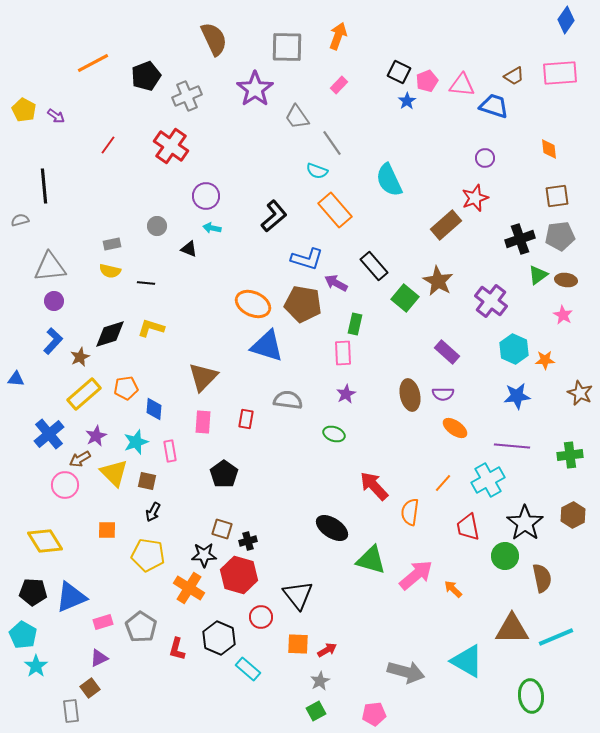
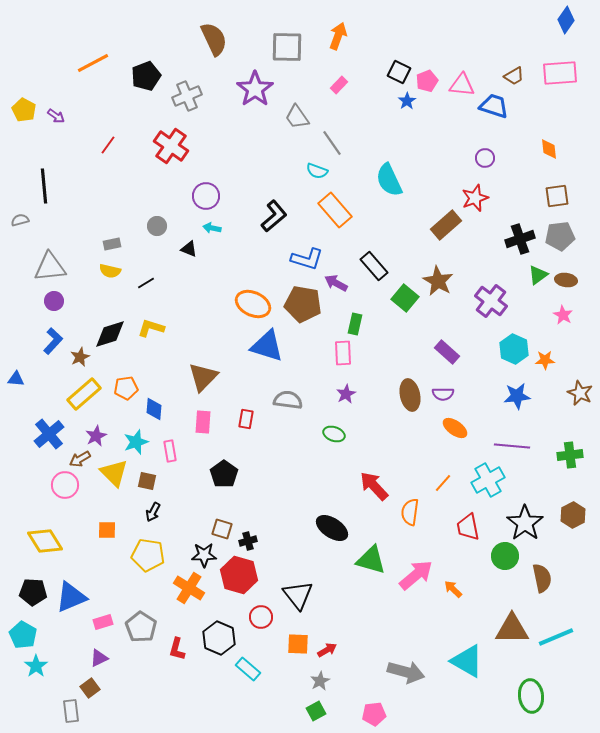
black line at (146, 283): rotated 36 degrees counterclockwise
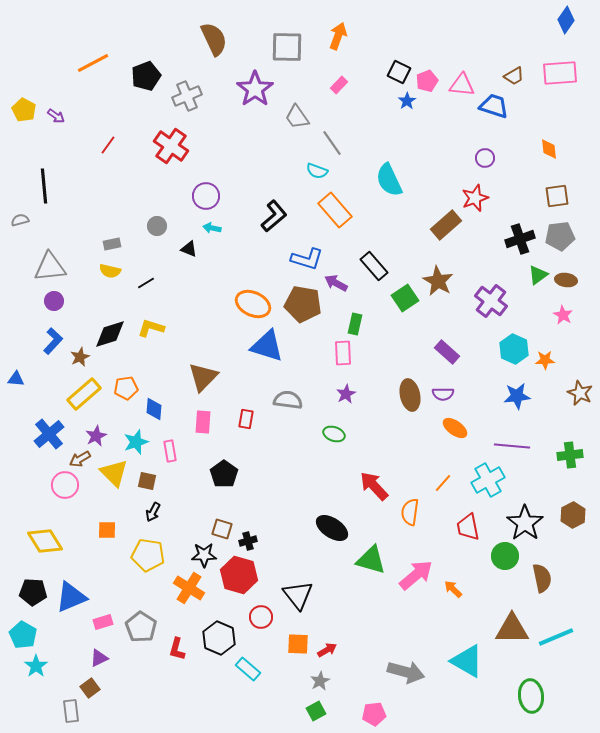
green square at (405, 298): rotated 16 degrees clockwise
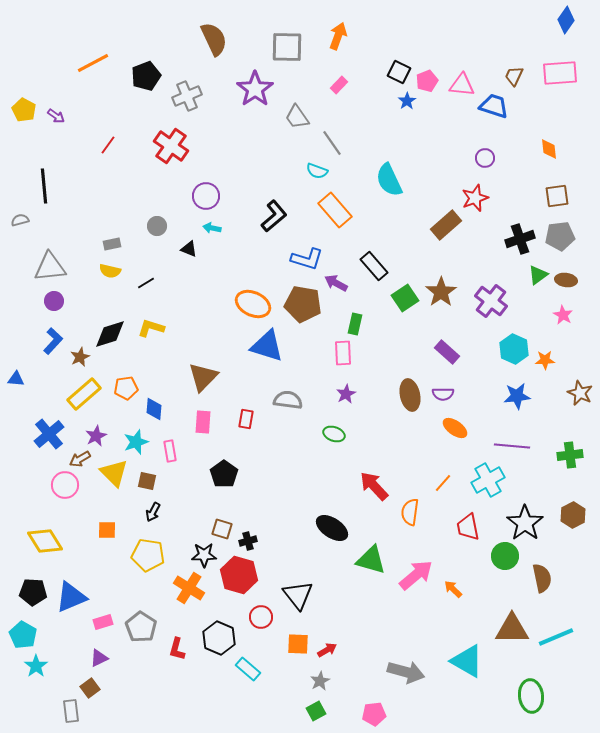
brown trapezoid at (514, 76): rotated 145 degrees clockwise
brown star at (438, 281): moved 3 px right, 11 px down; rotated 8 degrees clockwise
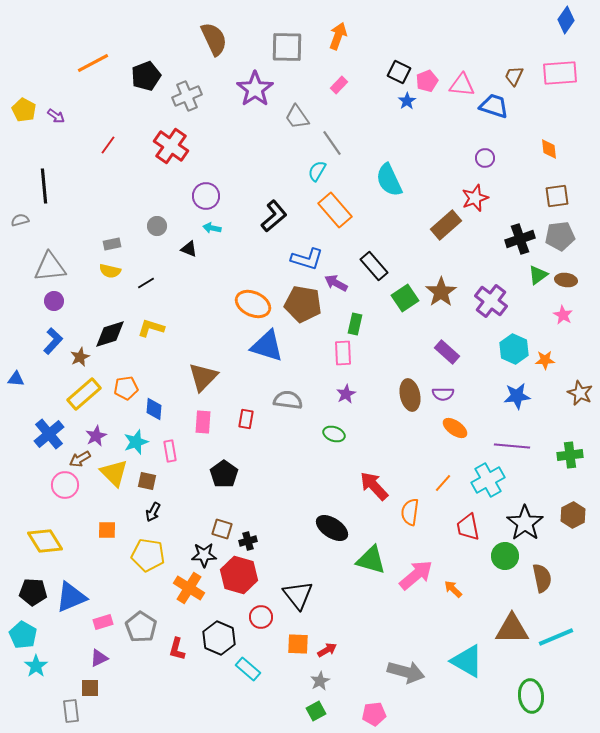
cyan semicircle at (317, 171): rotated 100 degrees clockwise
brown square at (90, 688): rotated 36 degrees clockwise
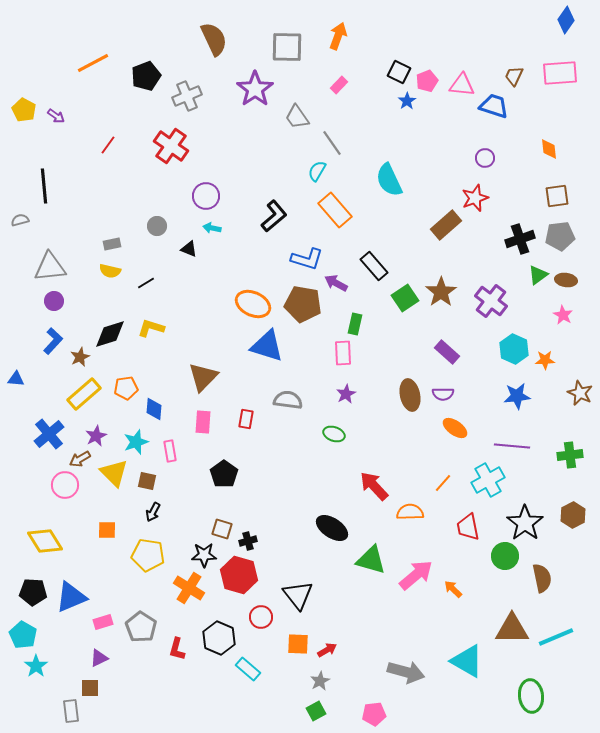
orange semicircle at (410, 512): rotated 80 degrees clockwise
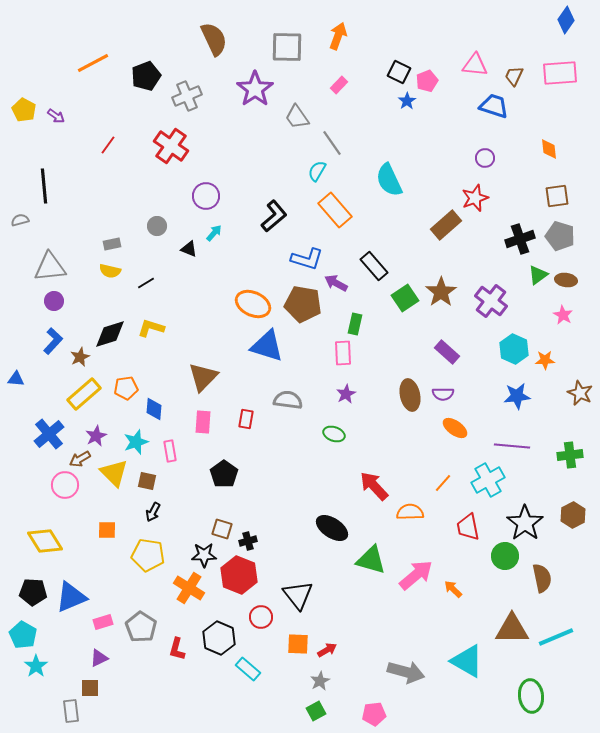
pink triangle at (462, 85): moved 13 px right, 20 px up
cyan arrow at (212, 228): moved 2 px right, 5 px down; rotated 120 degrees clockwise
gray pentagon at (560, 236): rotated 24 degrees clockwise
red hexagon at (239, 575): rotated 6 degrees clockwise
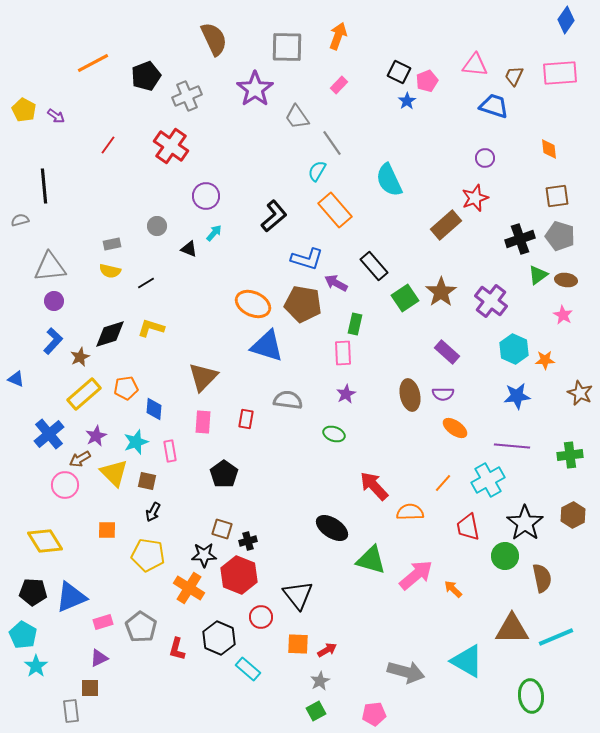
blue triangle at (16, 379): rotated 18 degrees clockwise
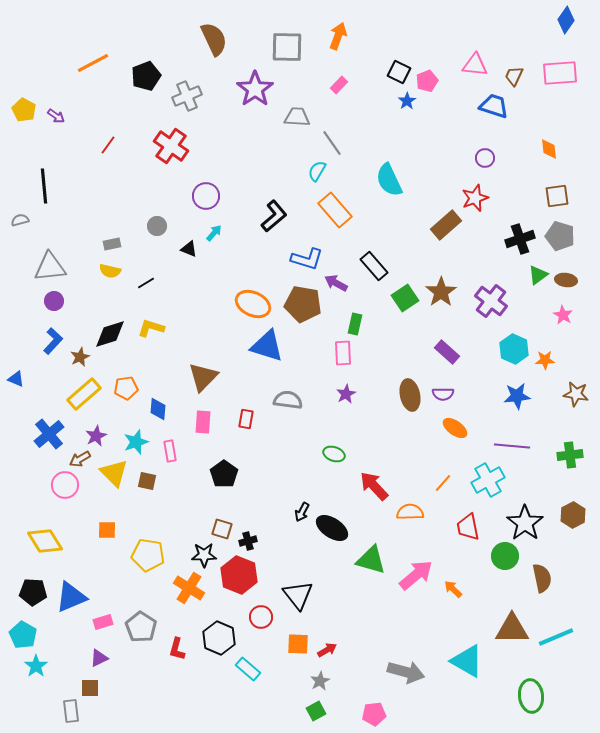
gray trapezoid at (297, 117): rotated 128 degrees clockwise
brown star at (580, 393): moved 4 px left, 1 px down; rotated 15 degrees counterclockwise
blue diamond at (154, 409): moved 4 px right
green ellipse at (334, 434): moved 20 px down
black arrow at (153, 512): moved 149 px right
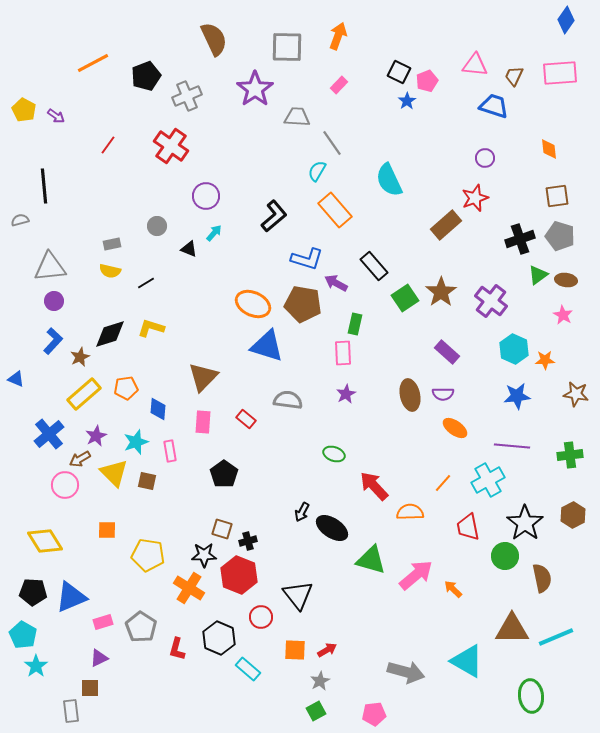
red rectangle at (246, 419): rotated 60 degrees counterclockwise
orange square at (298, 644): moved 3 px left, 6 px down
